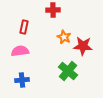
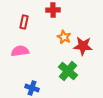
red rectangle: moved 5 px up
blue cross: moved 10 px right, 8 px down; rotated 24 degrees clockwise
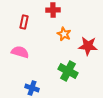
orange star: moved 3 px up
red star: moved 5 px right
pink semicircle: moved 1 px down; rotated 24 degrees clockwise
green cross: rotated 12 degrees counterclockwise
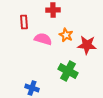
red rectangle: rotated 16 degrees counterclockwise
orange star: moved 2 px right, 1 px down
red star: moved 1 px left, 1 px up
pink semicircle: moved 23 px right, 13 px up
